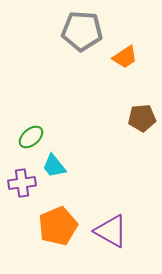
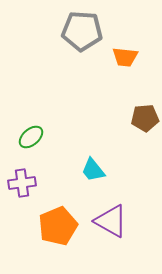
orange trapezoid: rotated 40 degrees clockwise
brown pentagon: moved 3 px right
cyan trapezoid: moved 39 px right, 4 px down
purple triangle: moved 10 px up
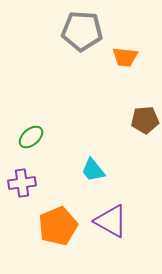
brown pentagon: moved 2 px down
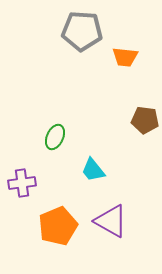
brown pentagon: rotated 12 degrees clockwise
green ellipse: moved 24 px right; rotated 25 degrees counterclockwise
